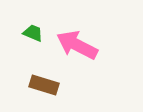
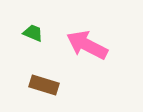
pink arrow: moved 10 px right
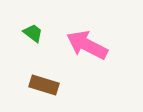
green trapezoid: rotated 15 degrees clockwise
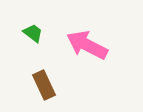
brown rectangle: rotated 48 degrees clockwise
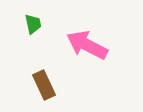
green trapezoid: moved 9 px up; rotated 40 degrees clockwise
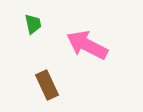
brown rectangle: moved 3 px right
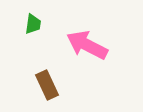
green trapezoid: rotated 20 degrees clockwise
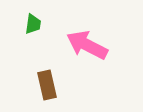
brown rectangle: rotated 12 degrees clockwise
